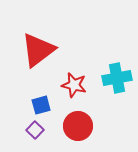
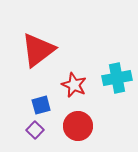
red star: rotated 10 degrees clockwise
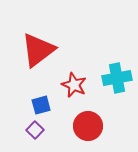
red circle: moved 10 px right
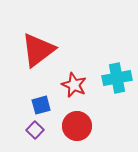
red circle: moved 11 px left
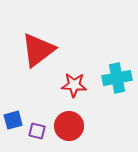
red star: rotated 20 degrees counterclockwise
blue square: moved 28 px left, 15 px down
red circle: moved 8 px left
purple square: moved 2 px right, 1 px down; rotated 30 degrees counterclockwise
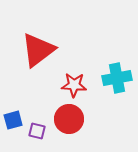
red circle: moved 7 px up
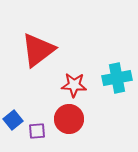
blue square: rotated 24 degrees counterclockwise
purple square: rotated 18 degrees counterclockwise
